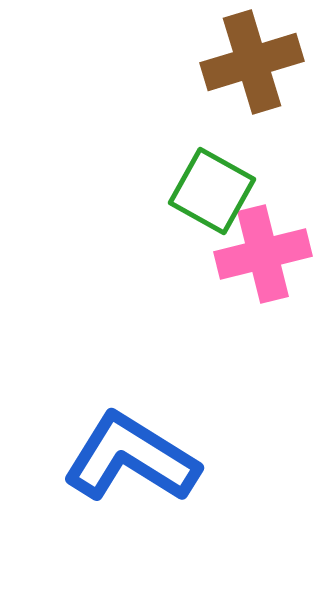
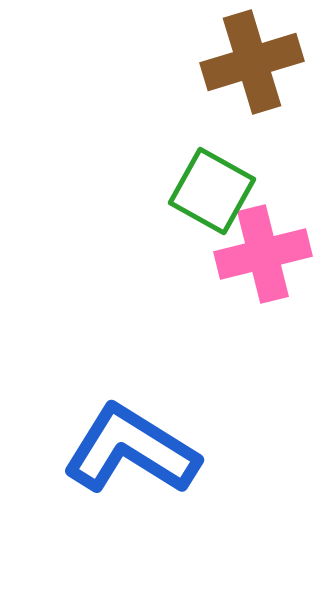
blue L-shape: moved 8 px up
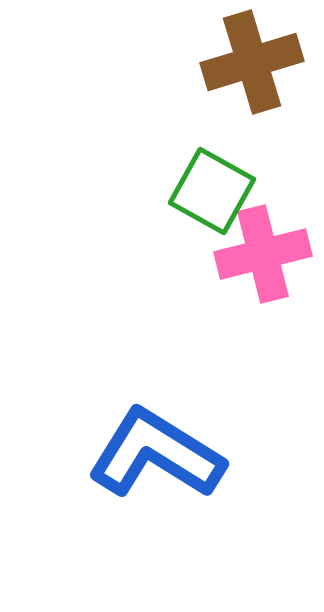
blue L-shape: moved 25 px right, 4 px down
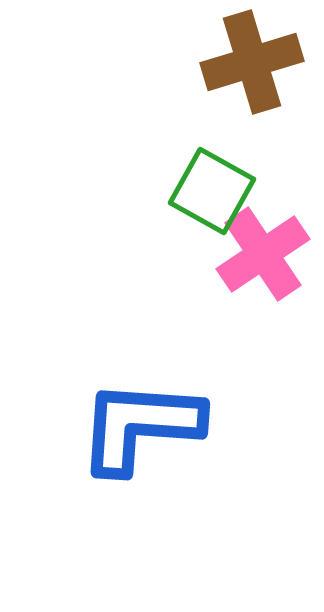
pink cross: rotated 20 degrees counterclockwise
blue L-shape: moved 16 px left, 28 px up; rotated 28 degrees counterclockwise
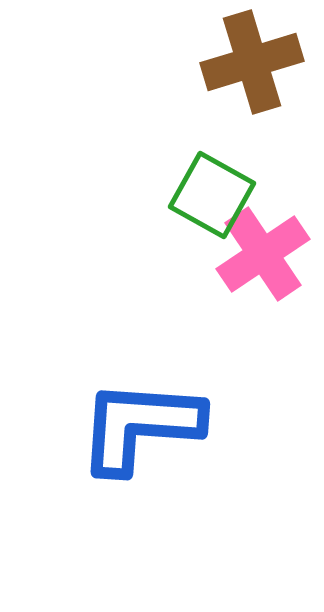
green square: moved 4 px down
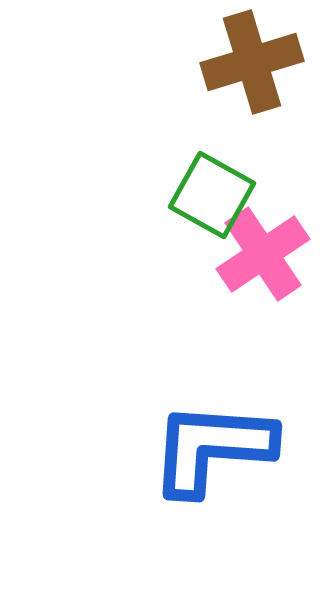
blue L-shape: moved 72 px right, 22 px down
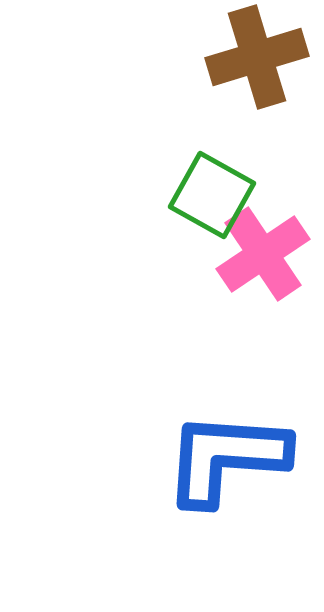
brown cross: moved 5 px right, 5 px up
blue L-shape: moved 14 px right, 10 px down
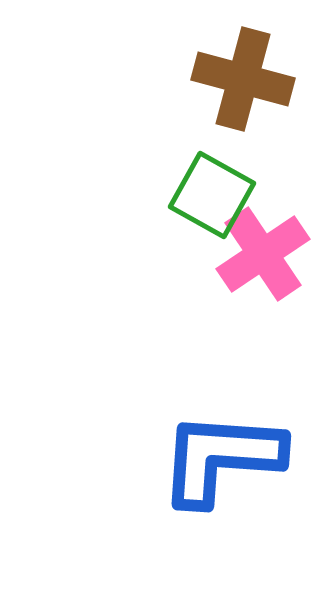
brown cross: moved 14 px left, 22 px down; rotated 32 degrees clockwise
blue L-shape: moved 5 px left
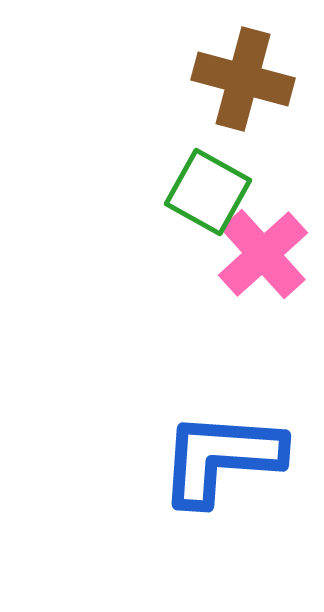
green square: moved 4 px left, 3 px up
pink cross: rotated 8 degrees counterclockwise
